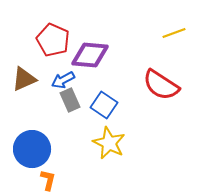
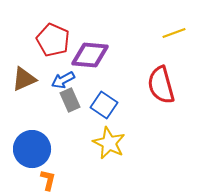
red semicircle: rotated 42 degrees clockwise
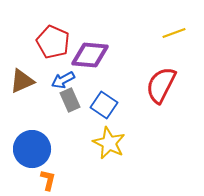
red pentagon: moved 2 px down
brown triangle: moved 2 px left, 2 px down
red semicircle: rotated 42 degrees clockwise
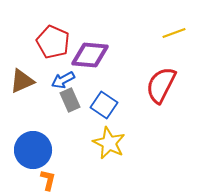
blue circle: moved 1 px right, 1 px down
